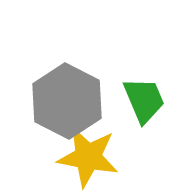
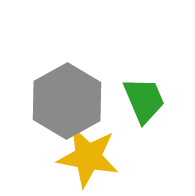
gray hexagon: rotated 4 degrees clockwise
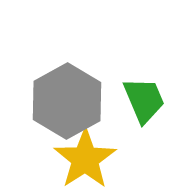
yellow star: moved 3 px left, 2 px down; rotated 28 degrees clockwise
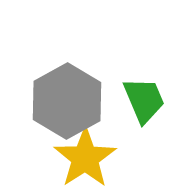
yellow star: moved 1 px up
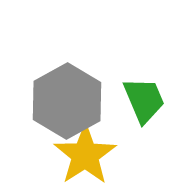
yellow star: moved 3 px up
